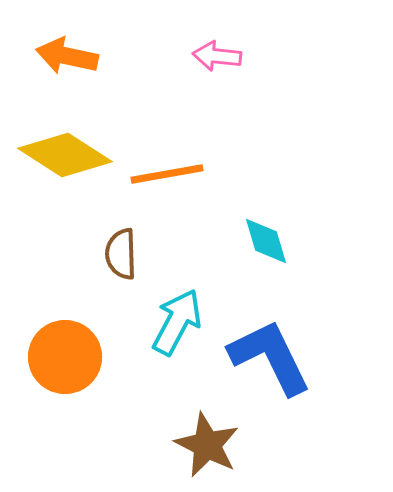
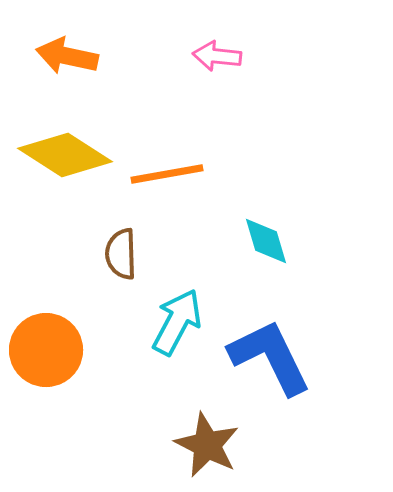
orange circle: moved 19 px left, 7 px up
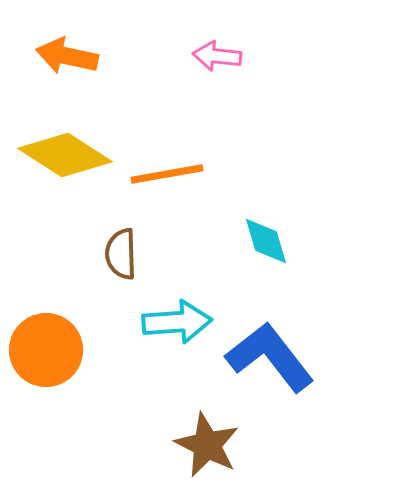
cyan arrow: rotated 58 degrees clockwise
blue L-shape: rotated 12 degrees counterclockwise
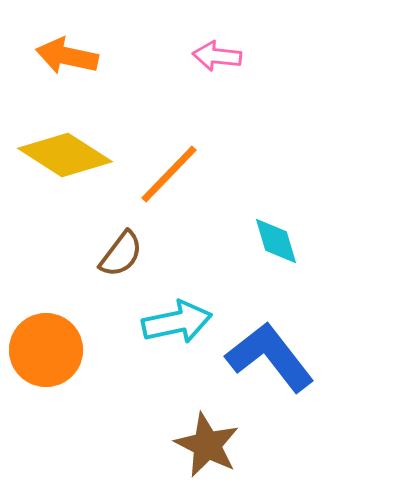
orange line: moved 2 px right; rotated 36 degrees counterclockwise
cyan diamond: moved 10 px right
brown semicircle: rotated 141 degrees counterclockwise
cyan arrow: rotated 8 degrees counterclockwise
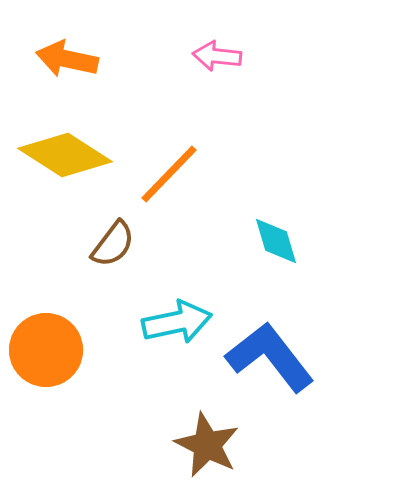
orange arrow: moved 3 px down
brown semicircle: moved 8 px left, 10 px up
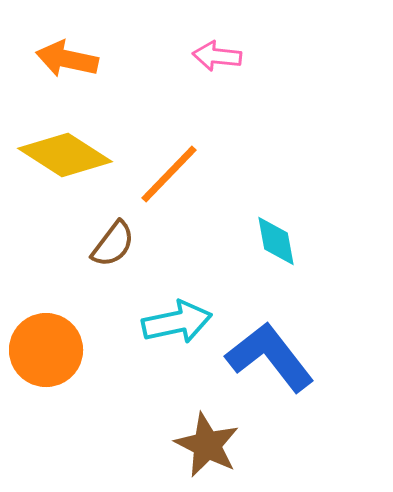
cyan diamond: rotated 6 degrees clockwise
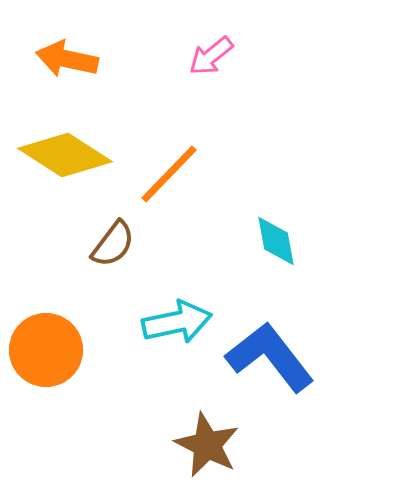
pink arrow: moved 6 px left; rotated 45 degrees counterclockwise
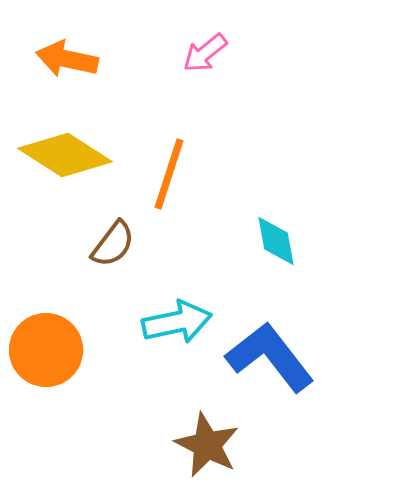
pink arrow: moved 6 px left, 3 px up
orange line: rotated 26 degrees counterclockwise
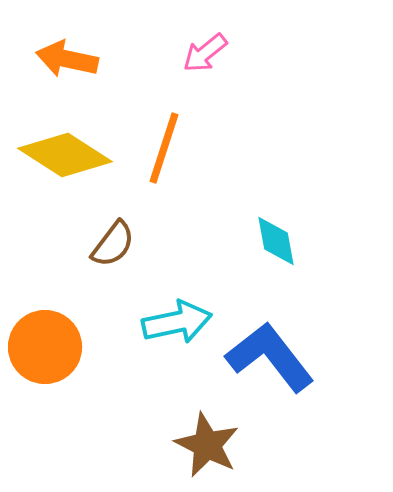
orange line: moved 5 px left, 26 px up
orange circle: moved 1 px left, 3 px up
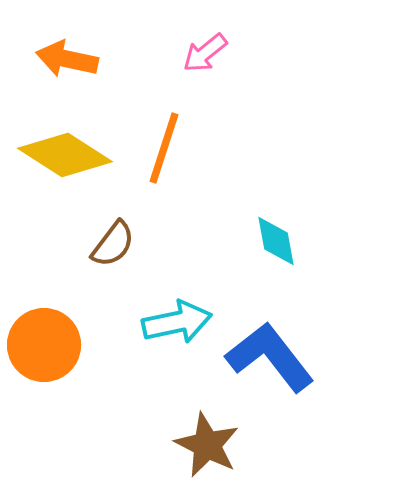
orange circle: moved 1 px left, 2 px up
